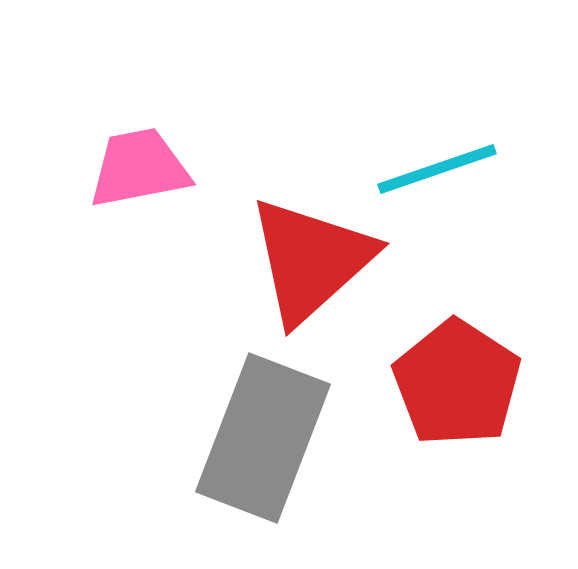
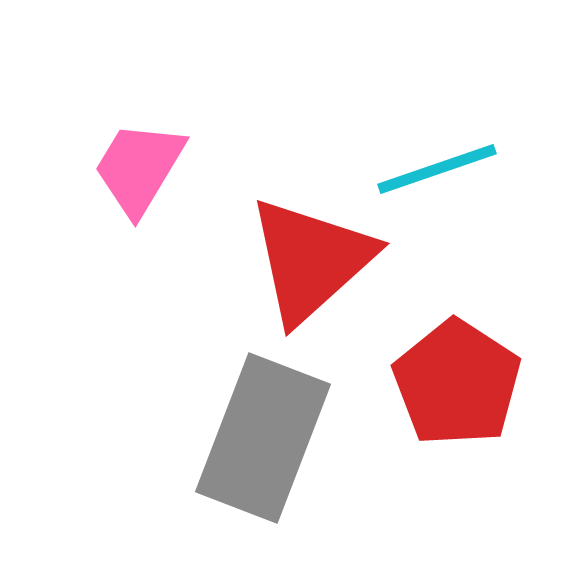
pink trapezoid: rotated 48 degrees counterclockwise
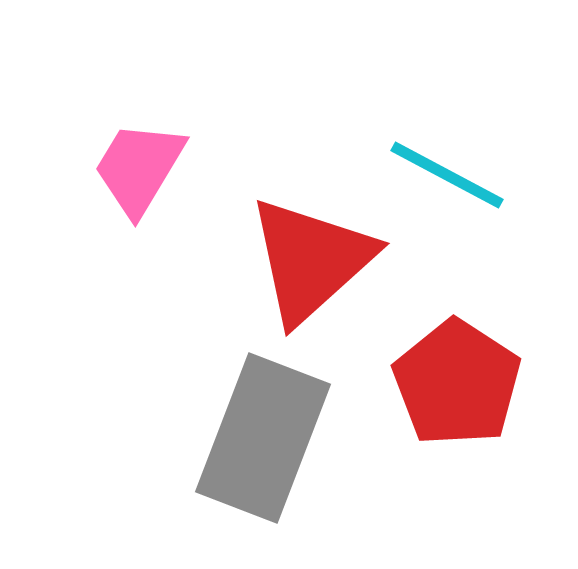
cyan line: moved 10 px right, 6 px down; rotated 47 degrees clockwise
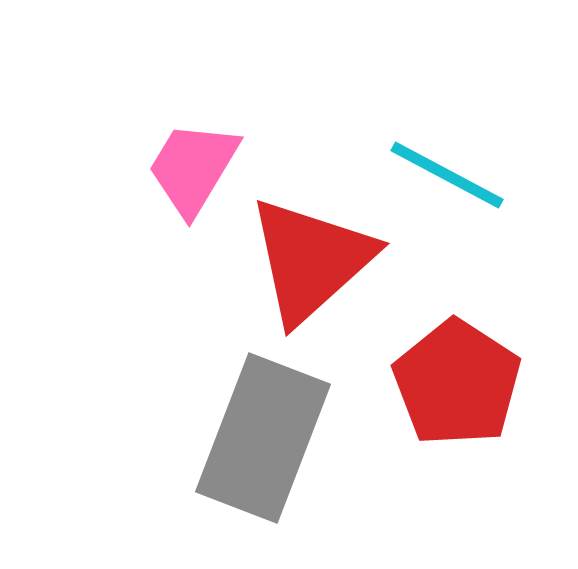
pink trapezoid: moved 54 px right
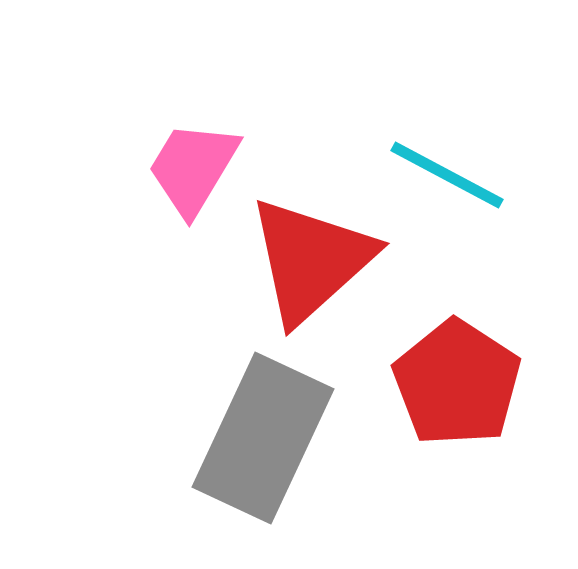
gray rectangle: rotated 4 degrees clockwise
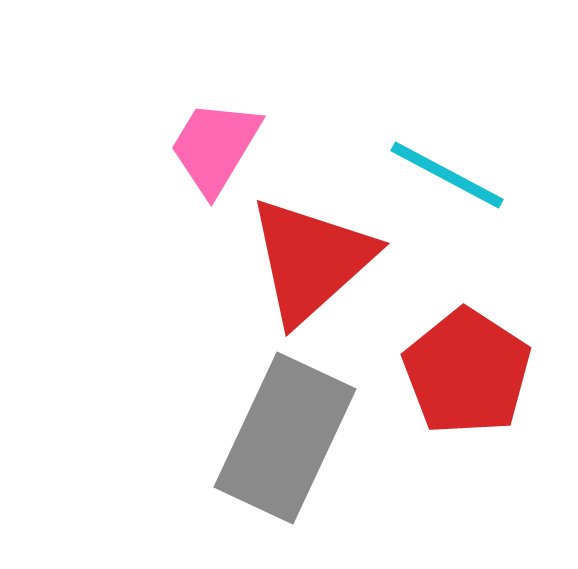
pink trapezoid: moved 22 px right, 21 px up
red pentagon: moved 10 px right, 11 px up
gray rectangle: moved 22 px right
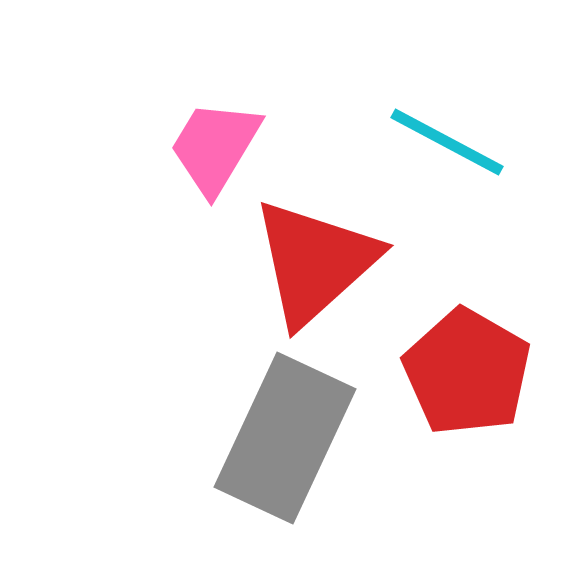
cyan line: moved 33 px up
red triangle: moved 4 px right, 2 px down
red pentagon: rotated 3 degrees counterclockwise
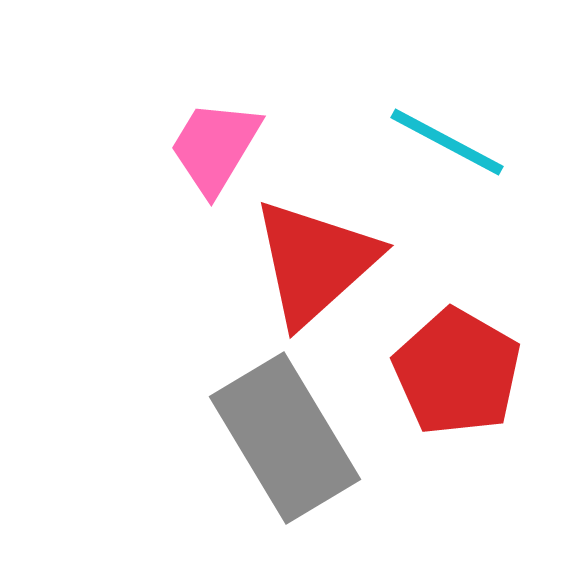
red pentagon: moved 10 px left
gray rectangle: rotated 56 degrees counterclockwise
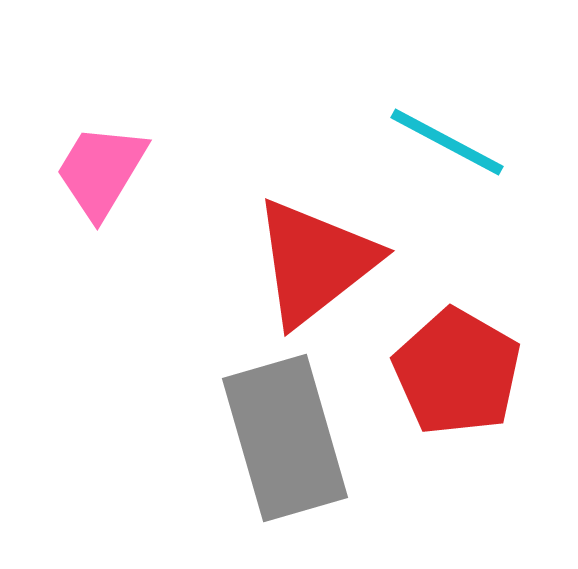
pink trapezoid: moved 114 px left, 24 px down
red triangle: rotated 4 degrees clockwise
gray rectangle: rotated 15 degrees clockwise
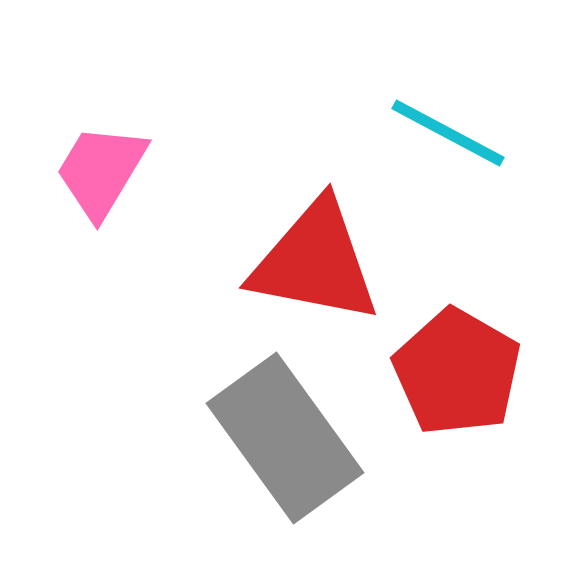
cyan line: moved 1 px right, 9 px up
red triangle: rotated 49 degrees clockwise
gray rectangle: rotated 20 degrees counterclockwise
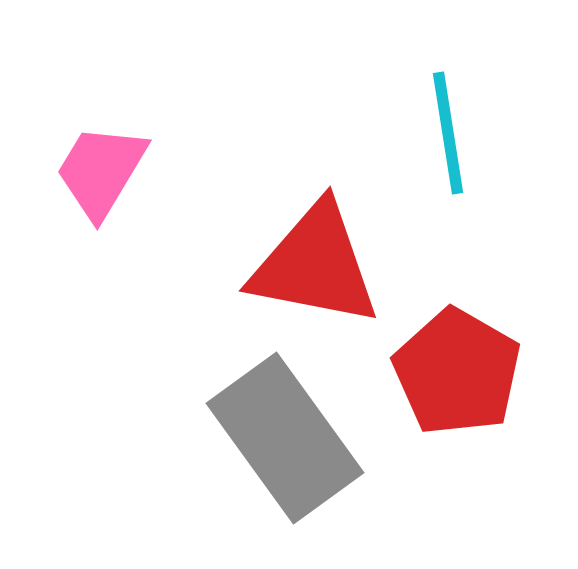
cyan line: rotated 53 degrees clockwise
red triangle: moved 3 px down
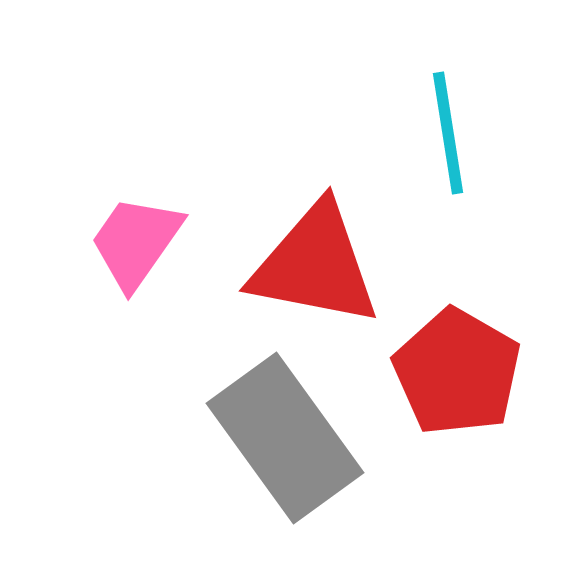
pink trapezoid: moved 35 px right, 71 px down; rotated 4 degrees clockwise
